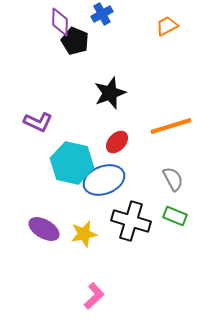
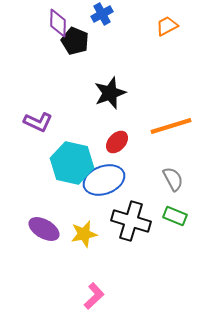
purple diamond: moved 2 px left, 1 px down
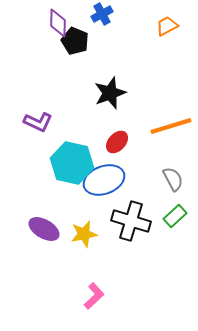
green rectangle: rotated 65 degrees counterclockwise
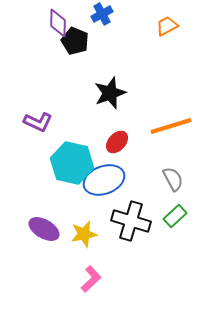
pink L-shape: moved 3 px left, 17 px up
